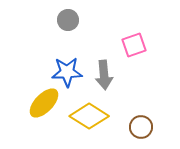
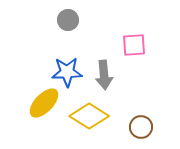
pink square: rotated 15 degrees clockwise
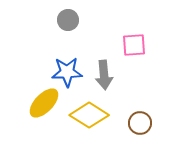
yellow diamond: moved 1 px up
brown circle: moved 1 px left, 4 px up
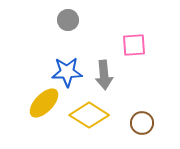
brown circle: moved 2 px right
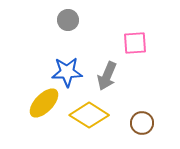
pink square: moved 1 px right, 2 px up
gray arrow: moved 3 px right, 1 px down; rotated 28 degrees clockwise
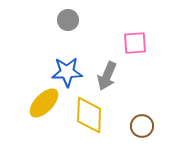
yellow diamond: rotated 60 degrees clockwise
brown circle: moved 3 px down
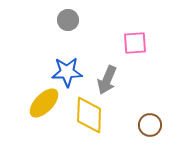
gray arrow: moved 4 px down
brown circle: moved 8 px right, 1 px up
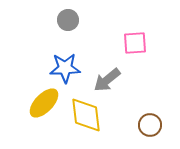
blue star: moved 2 px left, 4 px up
gray arrow: rotated 28 degrees clockwise
yellow diamond: moved 3 px left; rotated 9 degrees counterclockwise
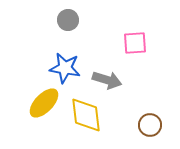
blue star: rotated 12 degrees clockwise
gray arrow: rotated 124 degrees counterclockwise
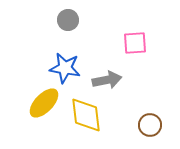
gray arrow: rotated 28 degrees counterclockwise
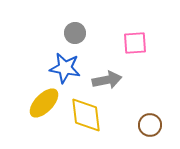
gray circle: moved 7 px right, 13 px down
